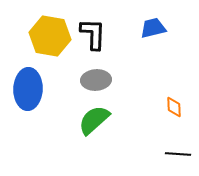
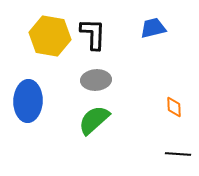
blue ellipse: moved 12 px down
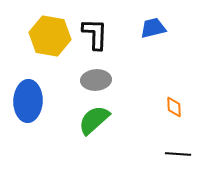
black L-shape: moved 2 px right
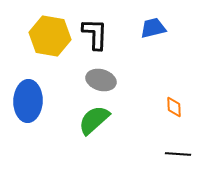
gray ellipse: moved 5 px right; rotated 20 degrees clockwise
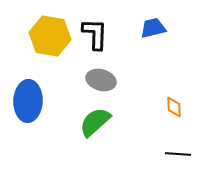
green semicircle: moved 1 px right, 2 px down
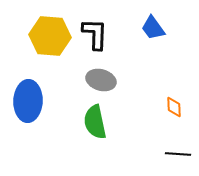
blue trapezoid: rotated 112 degrees counterclockwise
yellow hexagon: rotated 6 degrees counterclockwise
green semicircle: rotated 60 degrees counterclockwise
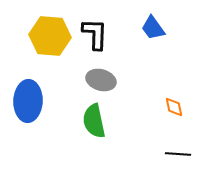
orange diamond: rotated 10 degrees counterclockwise
green semicircle: moved 1 px left, 1 px up
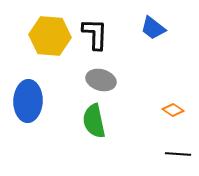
blue trapezoid: rotated 16 degrees counterclockwise
orange diamond: moved 1 px left, 3 px down; rotated 45 degrees counterclockwise
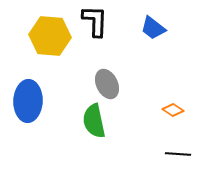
black L-shape: moved 13 px up
gray ellipse: moved 6 px right, 4 px down; rotated 48 degrees clockwise
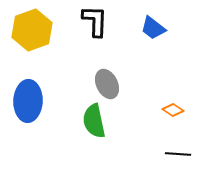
yellow hexagon: moved 18 px left, 6 px up; rotated 24 degrees counterclockwise
